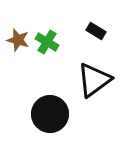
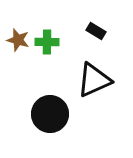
green cross: rotated 30 degrees counterclockwise
black triangle: rotated 12 degrees clockwise
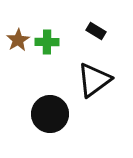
brown star: rotated 25 degrees clockwise
black triangle: rotated 12 degrees counterclockwise
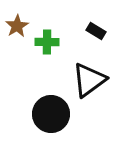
brown star: moved 1 px left, 14 px up
black triangle: moved 5 px left
black circle: moved 1 px right
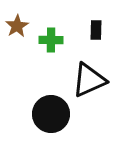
black rectangle: moved 1 px up; rotated 60 degrees clockwise
green cross: moved 4 px right, 2 px up
black triangle: rotated 12 degrees clockwise
